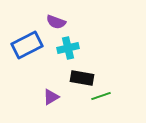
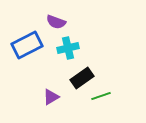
black rectangle: rotated 45 degrees counterclockwise
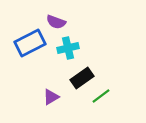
blue rectangle: moved 3 px right, 2 px up
green line: rotated 18 degrees counterclockwise
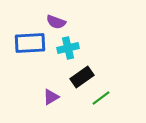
blue rectangle: rotated 24 degrees clockwise
black rectangle: moved 1 px up
green line: moved 2 px down
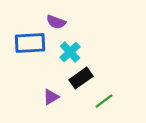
cyan cross: moved 2 px right, 4 px down; rotated 30 degrees counterclockwise
black rectangle: moved 1 px left, 1 px down
green line: moved 3 px right, 3 px down
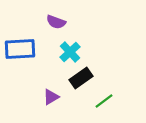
blue rectangle: moved 10 px left, 6 px down
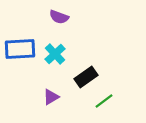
purple semicircle: moved 3 px right, 5 px up
cyan cross: moved 15 px left, 2 px down
black rectangle: moved 5 px right, 1 px up
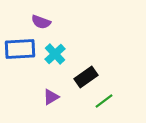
purple semicircle: moved 18 px left, 5 px down
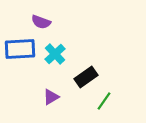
green line: rotated 18 degrees counterclockwise
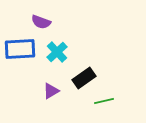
cyan cross: moved 2 px right, 2 px up
black rectangle: moved 2 px left, 1 px down
purple triangle: moved 6 px up
green line: rotated 42 degrees clockwise
